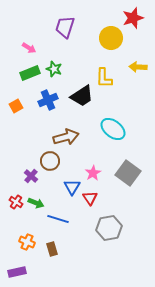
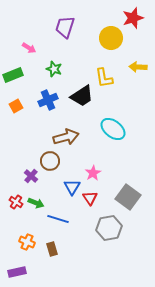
green rectangle: moved 17 px left, 2 px down
yellow L-shape: rotated 10 degrees counterclockwise
gray square: moved 24 px down
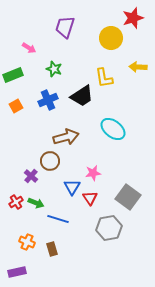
pink star: rotated 21 degrees clockwise
red cross: rotated 24 degrees clockwise
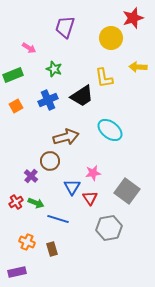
cyan ellipse: moved 3 px left, 1 px down
gray square: moved 1 px left, 6 px up
